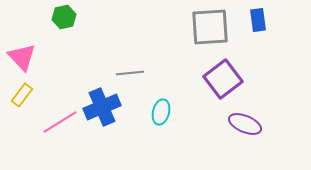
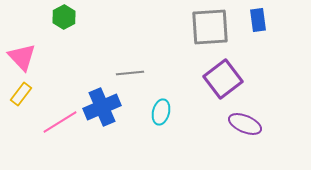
green hexagon: rotated 15 degrees counterclockwise
yellow rectangle: moved 1 px left, 1 px up
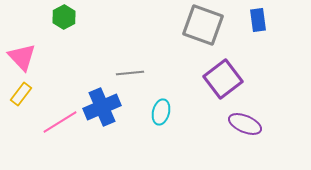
gray square: moved 7 px left, 2 px up; rotated 24 degrees clockwise
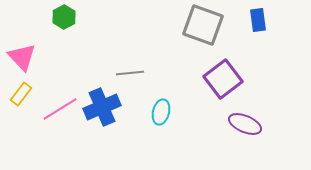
pink line: moved 13 px up
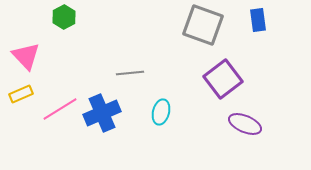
pink triangle: moved 4 px right, 1 px up
yellow rectangle: rotated 30 degrees clockwise
blue cross: moved 6 px down
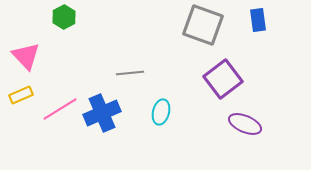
yellow rectangle: moved 1 px down
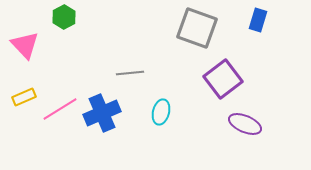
blue rectangle: rotated 25 degrees clockwise
gray square: moved 6 px left, 3 px down
pink triangle: moved 1 px left, 11 px up
yellow rectangle: moved 3 px right, 2 px down
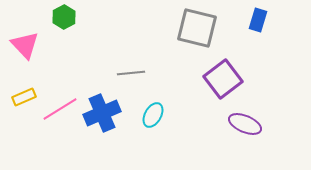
gray square: rotated 6 degrees counterclockwise
gray line: moved 1 px right
cyan ellipse: moved 8 px left, 3 px down; rotated 15 degrees clockwise
